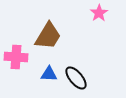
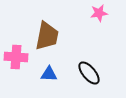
pink star: rotated 24 degrees clockwise
brown trapezoid: moved 1 px left; rotated 20 degrees counterclockwise
black ellipse: moved 13 px right, 5 px up
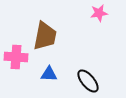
brown trapezoid: moved 2 px left
black ellipse: moved 1 px left, 8 px down
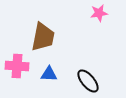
brown trapezoid: moved 2 px left, 1 px down
pink cross: moved 1 px right, 9 px down
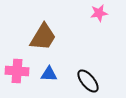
brown trapezoid: rotated 20 degrees clockwise
pink cross: moved 5 px down
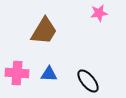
brown trapezoid: moved 1 px right, 6 px up
pink cross: moved 2 px down
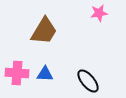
blue triangle: moved 4 px left
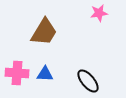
brown trapezoid: moved 1 px down
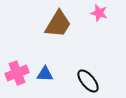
pink star: rotated 24 degrees clockwise
brown trapezoid: moved 14 px right, 8 px up
pink cross: rotated 25 degrees counterclockwise
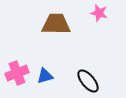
brown trapezoid: moved 2 px left; rotated 120 degrees counterclockwise
blue triangle: moved 2 px down; rotated 18 degrees counterclockwise
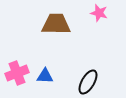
blue triangle: rotated 18 degrees clockwise
black ellipse: moved 1 px down; rotated 70 degrees clockwise
